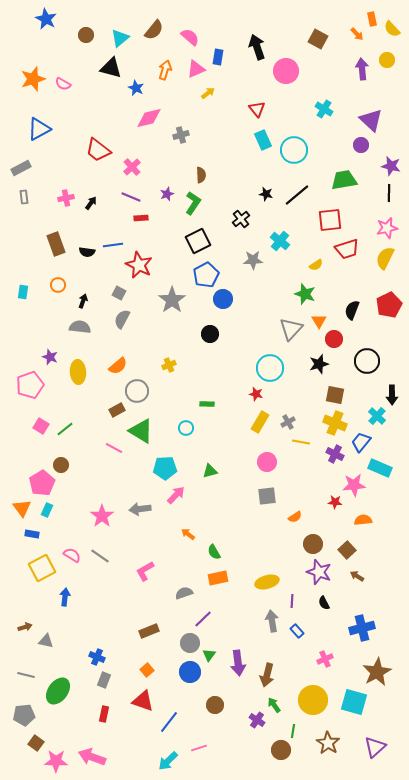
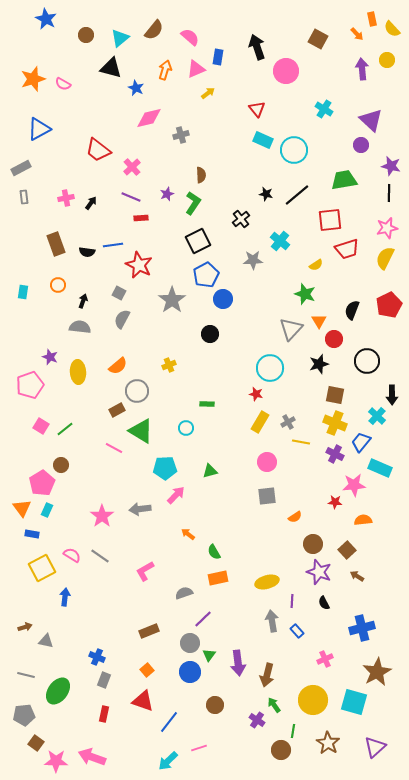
cyan rectangle at (263, 140): rotated 42 degrees counterclockwise
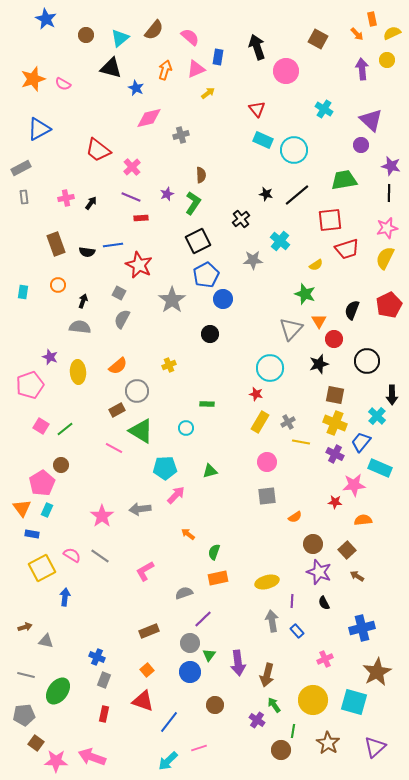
yellow semicircle at (392, 29): moved 4 px down; rotated 108 degrees clockwise
green semicircle at (214, 552): rotated 49 degrees clockwise
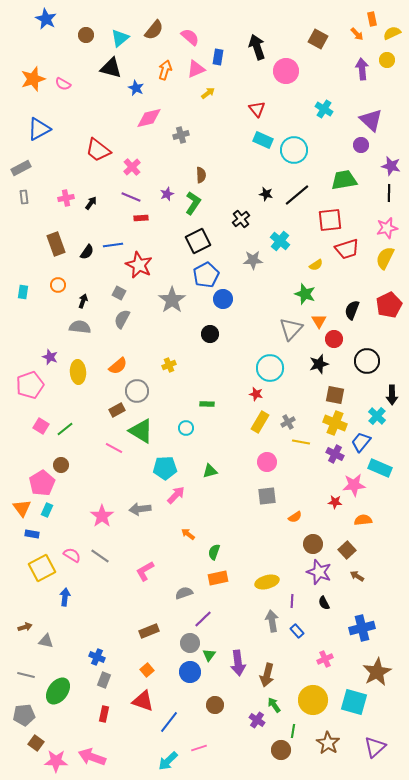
black semicircle at (87, 252): rotated 63 degrees counterclockwise
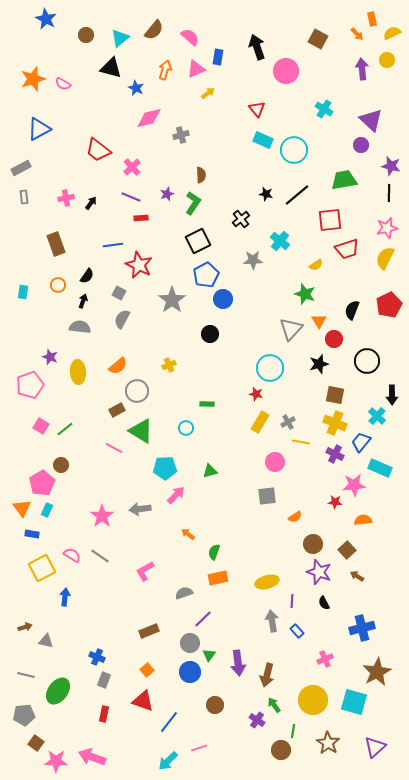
black semicircle at (87, 252): moved 24 px down
pink circle at (267, 462): moved 8 px right
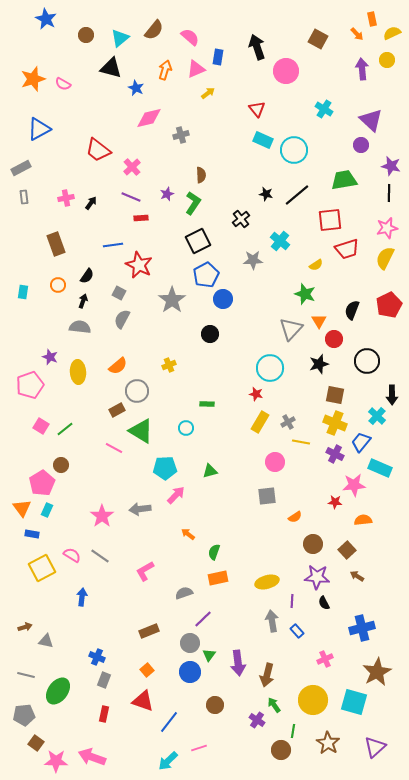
purple star at (319, 572): moved 2 px left, 5 px down; rotated 15 degrees counterclockwise
blue arrow at (65, 597): moved 17 px right
